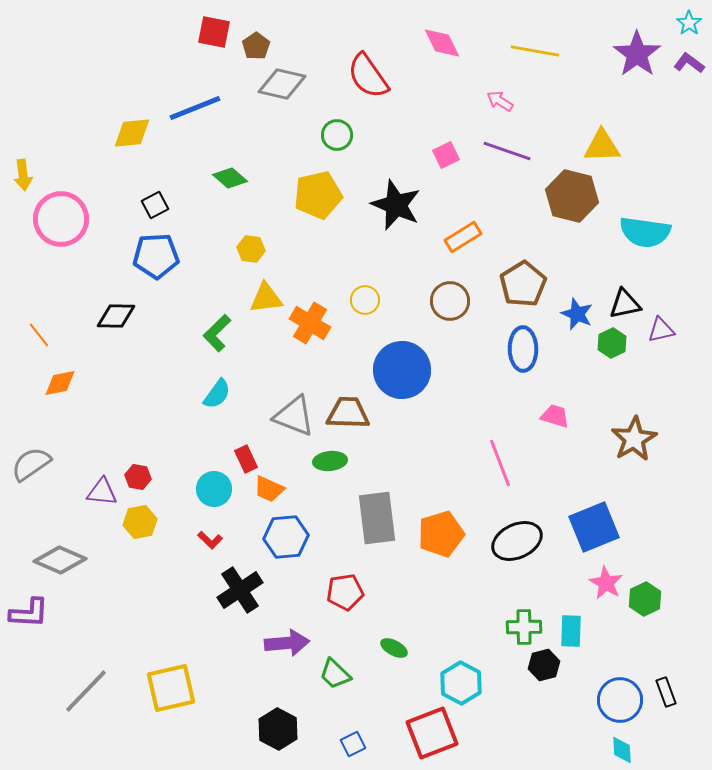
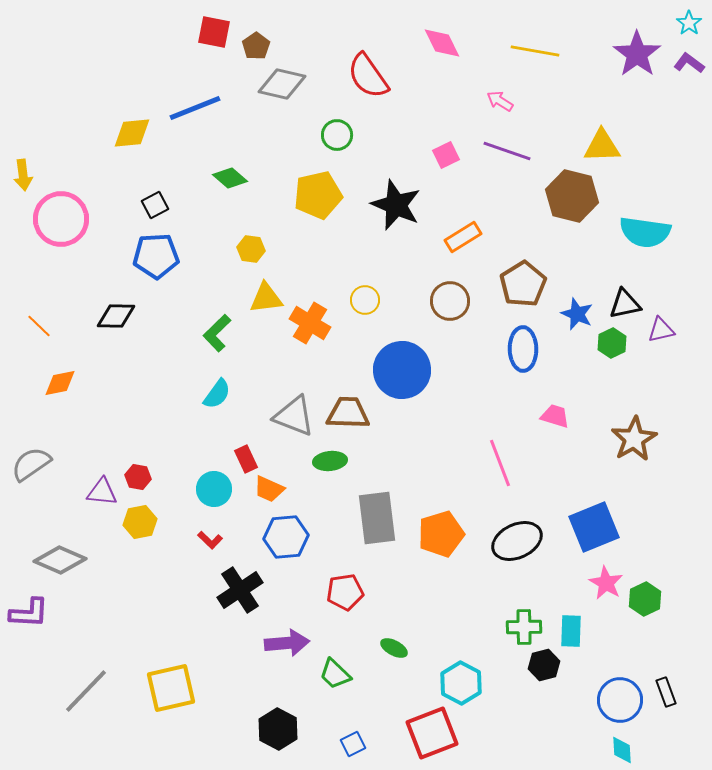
orange line at (39, 335): moved 9 px up; rotated 8 degrees counterclockwise
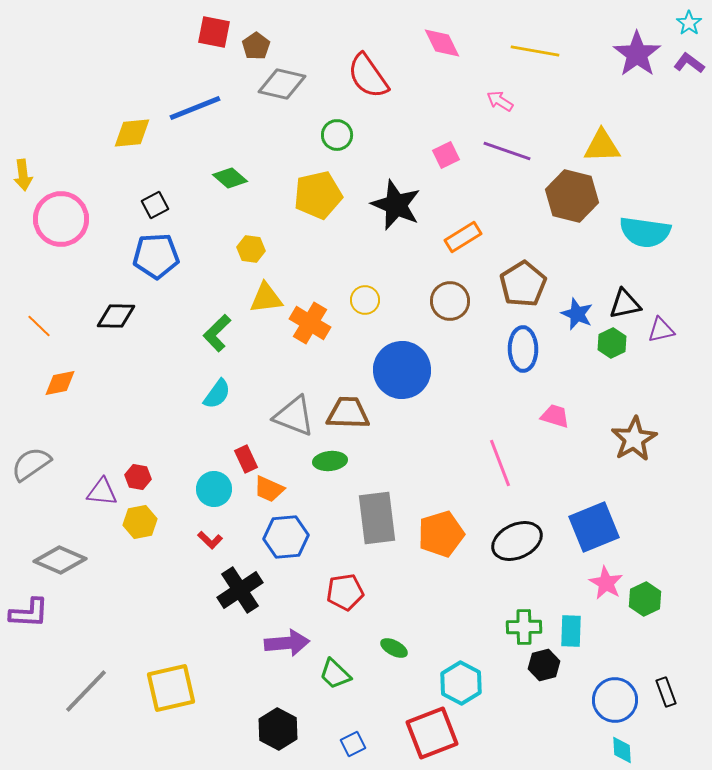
blue circle at (620, 700): moved 5 px left
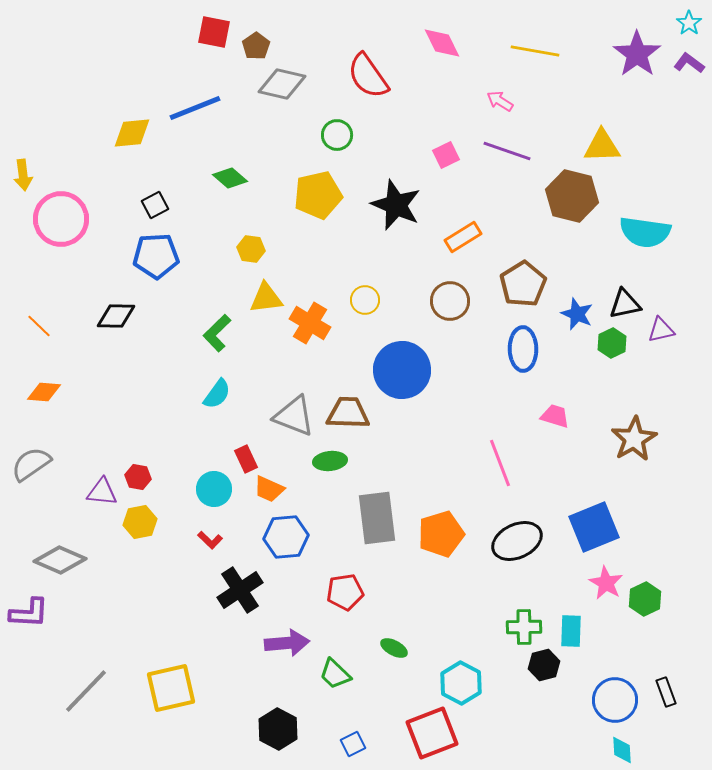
orange diamond at (60, 383): moved 16 px left, 9 px down; rotated 16 degrees clockwise
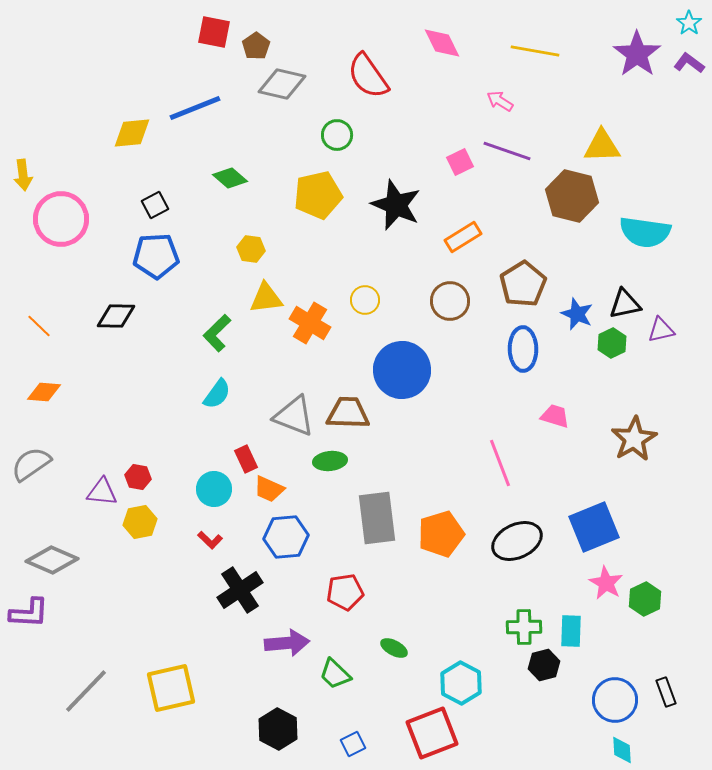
pink square at (446, 155): moved 14 px right, 7 px down
gray diamond at (60, 560): moved 8 px left
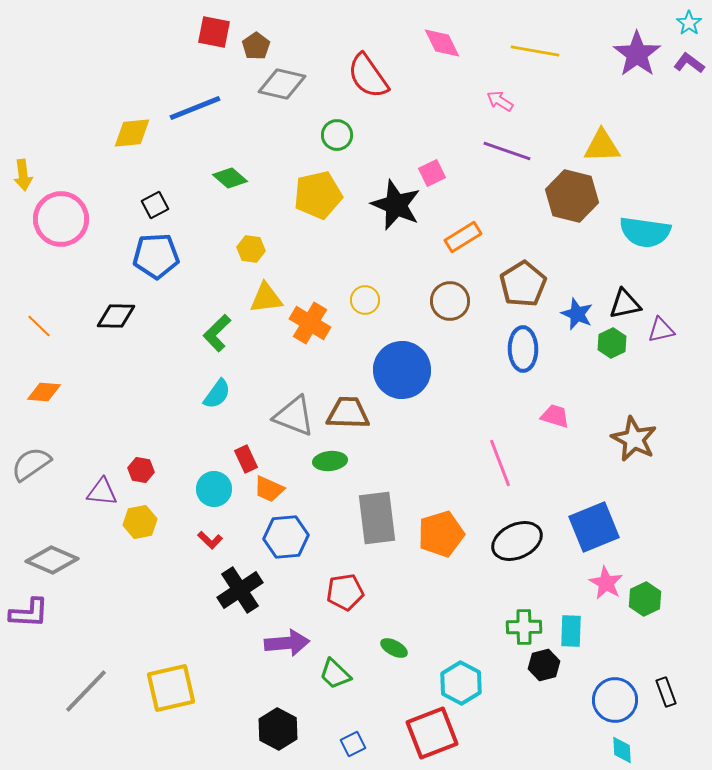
pink square at (460, 162): moved 28 px left, 11 px down
brown star at (634, 439): rotated 15 degrees counterclockwise
red hexagon at (138, 477): moved 3 px right, 7 px up
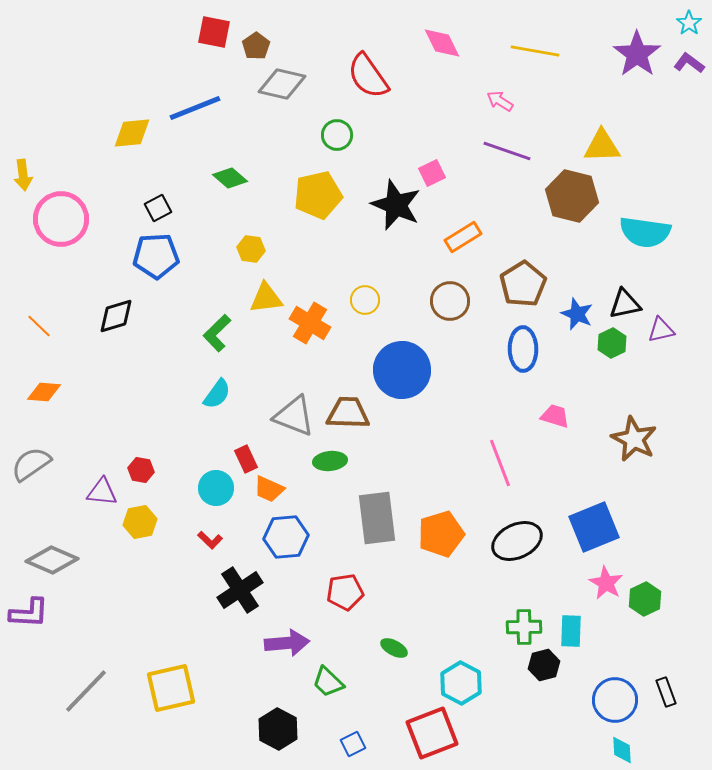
black square at (155, 205): moved 3 px right, 3 px down
black diamond at (116, 316): rotated 18 degrees counterclockwise
cyan circle at (214, 489): moved 2 px right, 1 px up
green trapezoid at (335, 674): moved 7 px left, 8 px down
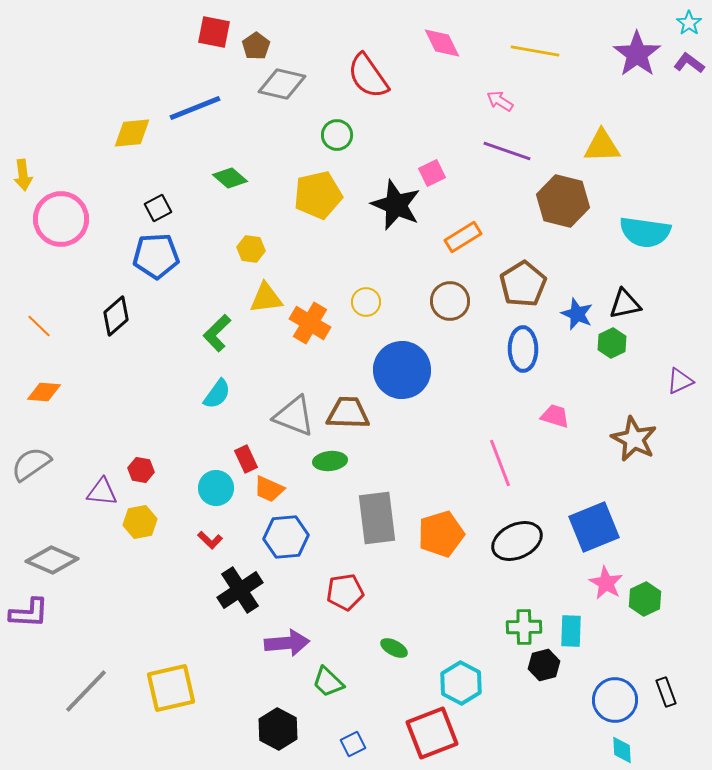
brown hexagon at (572, 196): moved 9 px left, 5 px down
yellow circle at (365, 300): moved 1 px right, 2 px down
black diamond at (116, 316): rotated 24 degrees counterclockwise
purple triangle at (661, 330): moved 19 px right, 51 px down; rotated 12 degrees counterclockwise
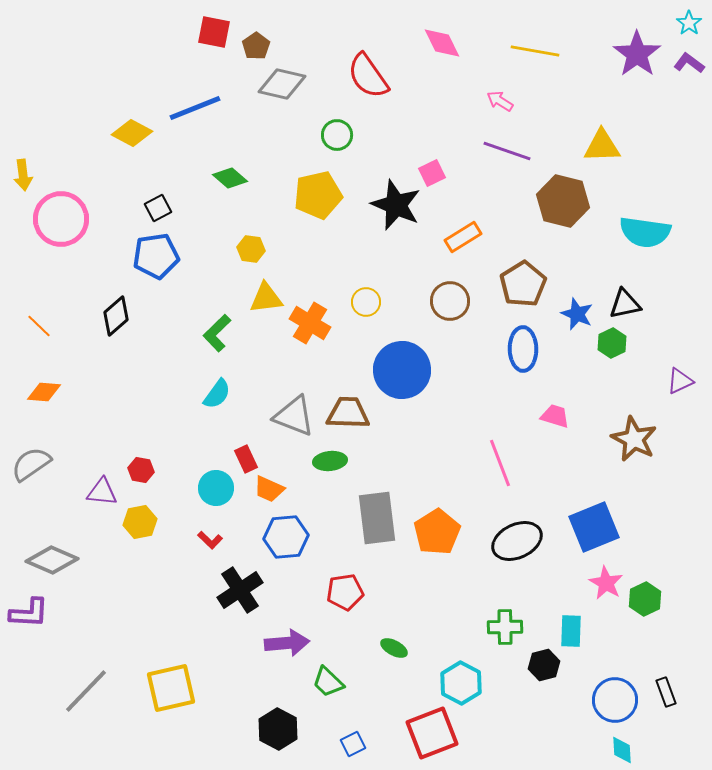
yellow diamond at (132, 133): rotated 33 degrees clockwise
blue pentagon at (156, 256): rotated 6 degrees counterclockwise
orange pentagon at (441, 534): moved 4 px left, 2 px up; rotated 15 degrees counterclockwise
green cross at (524, 627): moved 19 px left
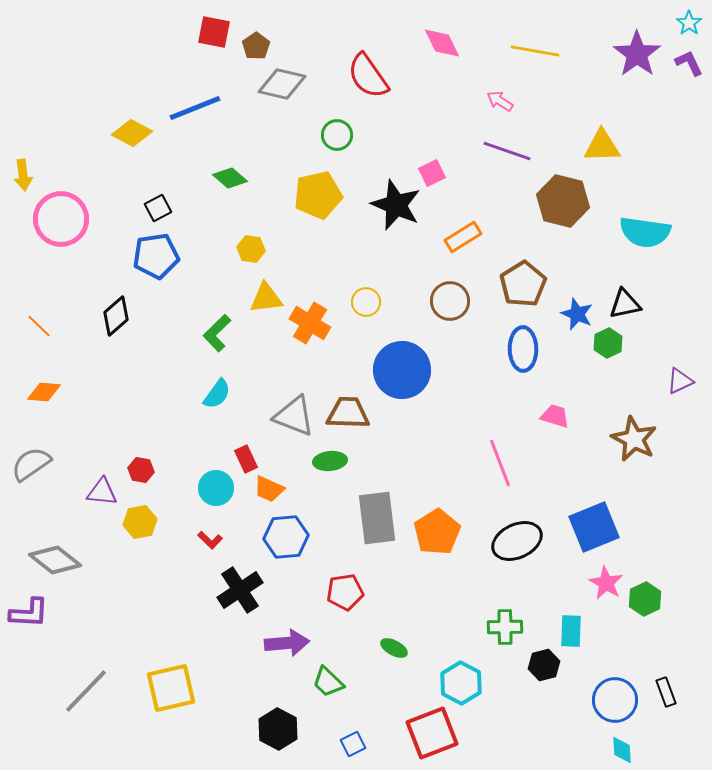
purple L-shape at (689, 63): rotated 28 degrees clockwise
green hexagon at (612, 343): moved 4 px left
gray diamond at (52, 560): moved 3 px right; rotated 15 degrees clockwise
